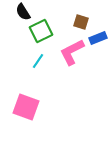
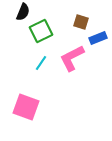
black semicircle: rotated 126 degrees counterclockwise
pink L-shape: moved 6 px down
cyan line: moved 3 px right, 2 px down
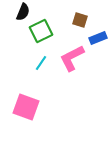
brown square: moved 1 px left, 2 px up
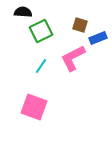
black semicircle: rotated 108 degrees counterclockwise
brown square: moved 5 px down
pink L-shape: moved 1 px right
cyan line: moved 3 px down
pink square: moved 8 px right
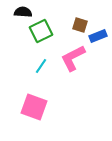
blue rectangle: moved 2 px up
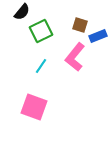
black semicircle: moved 1 px left; rotated 126 degrees clockwise
pink L-shape: moved 2 px right, 1 px up; rotated 24 degrees counterclockwise
